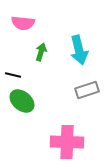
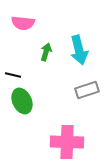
green arrow: moved 5 px right
green ellipse: rotated 25 degrees clockwise
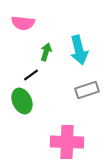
black line: moved 18 px right; rotated 49 degrees counterclockwise
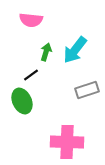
pink semicircle: moved 8 px right, 3 px up
cyan arrow: moved 4 px left; rotated 52 degrees clockwise
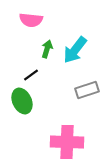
green arrow: moved 1 px right, 3 px up
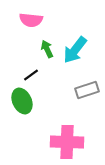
green arrow: rotated 42 degrees counterclockwise
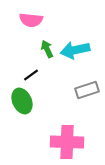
cyan arrow: rotated 40 degrees clockwise
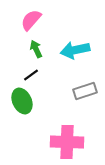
pink semicircle: rotated 125 degrees clockwise
green arrow: moved 11 px left
gray rectangle: moved 2 px left, 1 px down
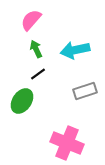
black line: moved 7 px right, 1 px up
green ellipse: rotated 60 degrees clockwise
pink cross: moved 1 px down; rotated 20 degrees clockwise
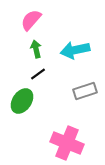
green arrow: rotated 12 degrees clockwise
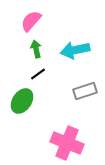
pink semicircle: moved 1 px down
